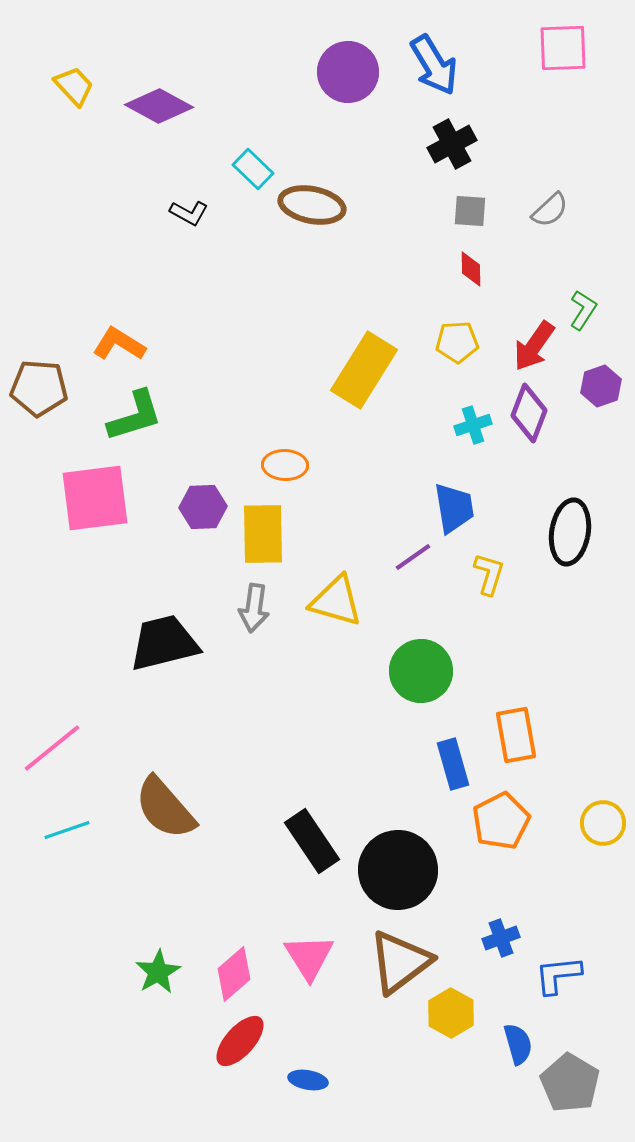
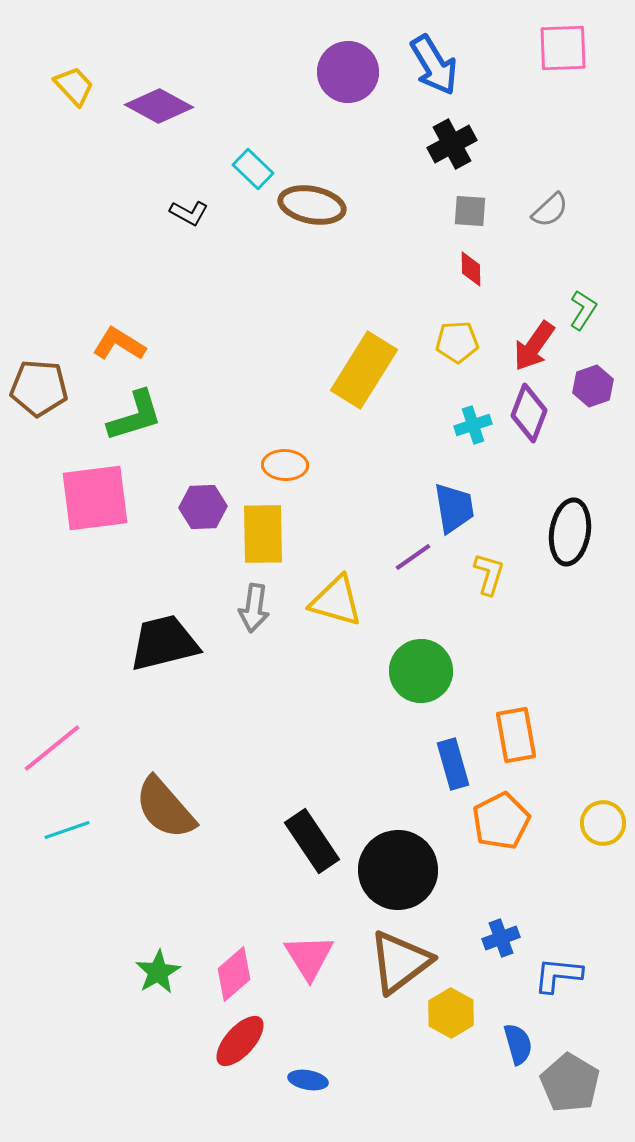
purple hexagon at (601, 386): moved 8 px left
blue L-shape at (558, 975): rotated 12 degrees clockwise
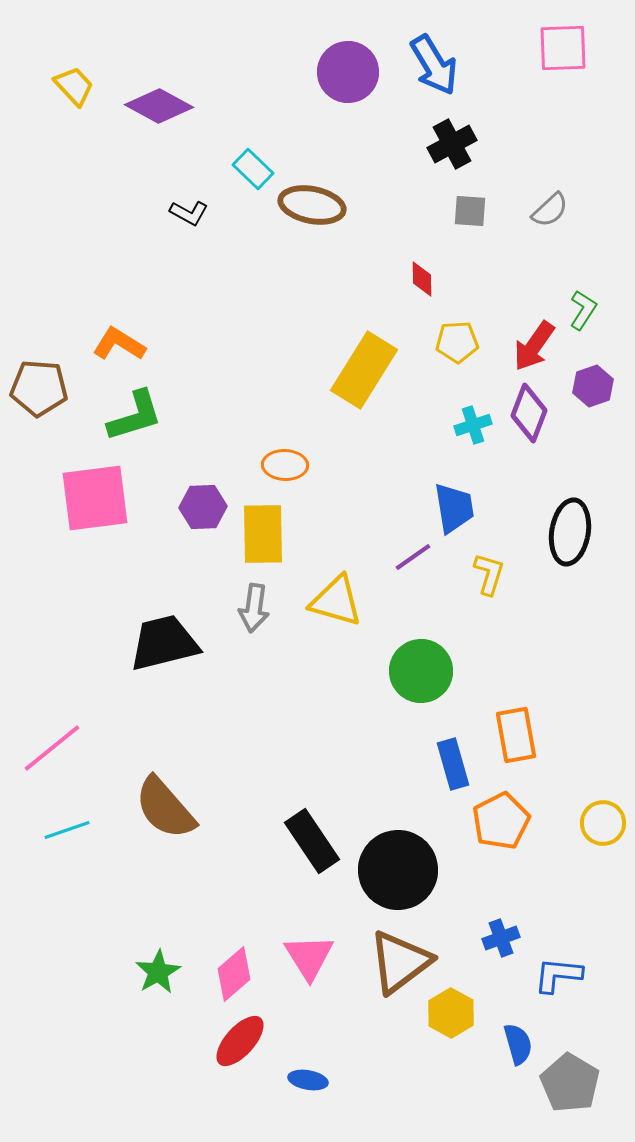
red diamond at (471, 269): moved 49 px left, 10 px down
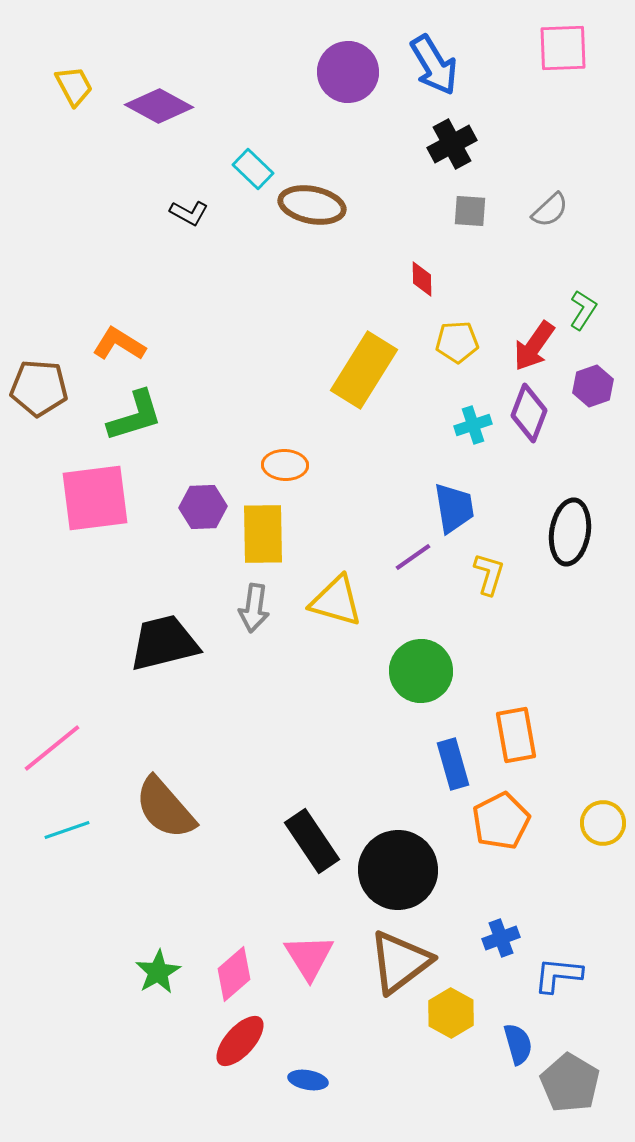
yellow trapezoid at (74, 86): rotated 15 degrees clockwise
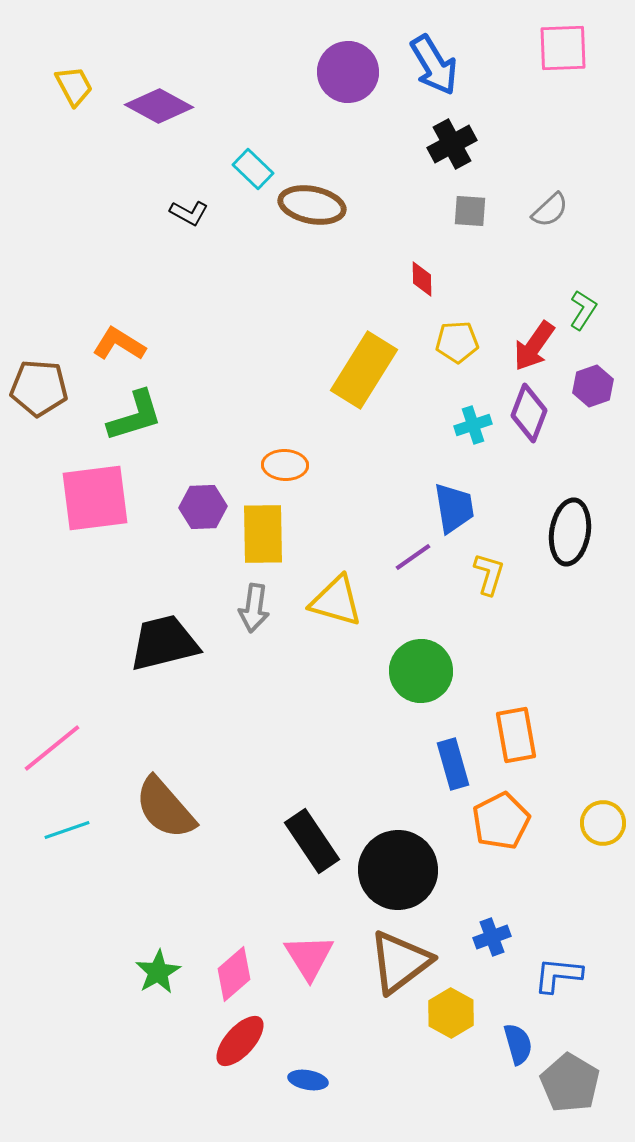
blue cross at (501, 938): moved 9 px left, 1 px up
